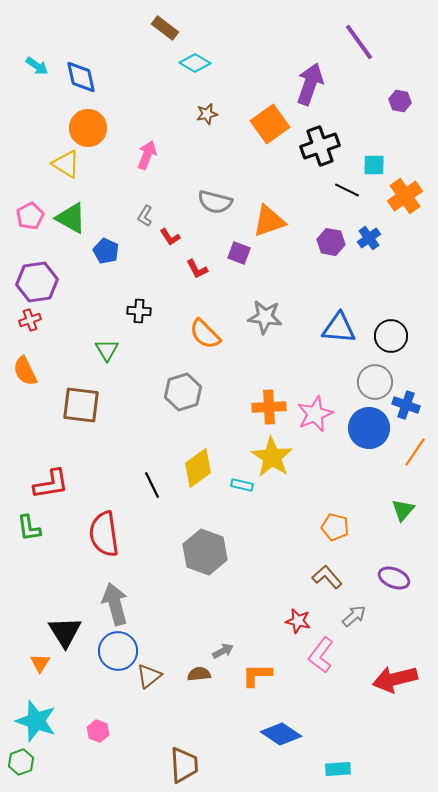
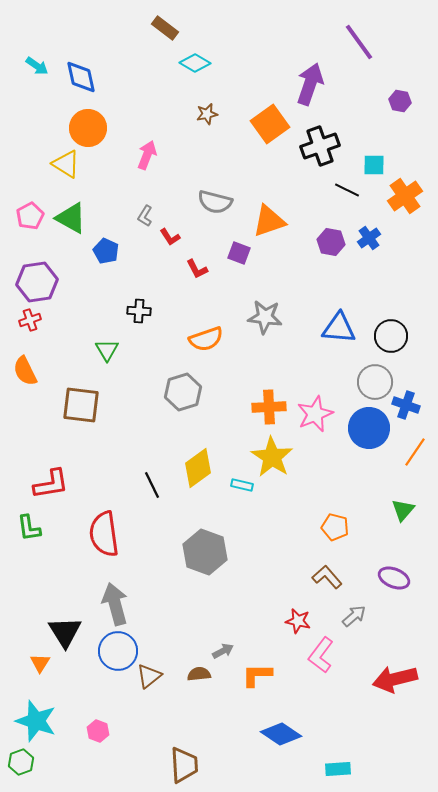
orange semicircle at (205, 334): moved 1 px right, 5 px down; rotated 64 degrees counterclockwise
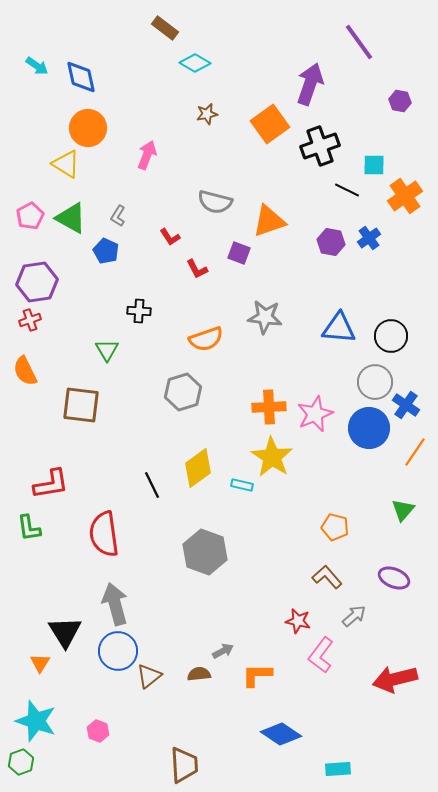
gray L-shape at (145, 216): moved 27 px left
blue cross at (406, 405): rotated 16 degrees clockwise
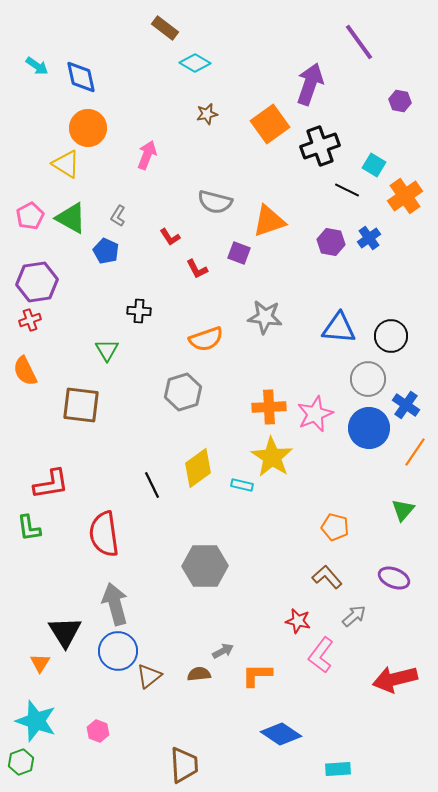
cyan square at (374, 165): rotated 30 degrees clockwise
gray circle at (375, 382): moved 7 px left, 3 px up
gray hexagon at (205, 552): moved 14 px down; rotated 21 degrees counterclockwise
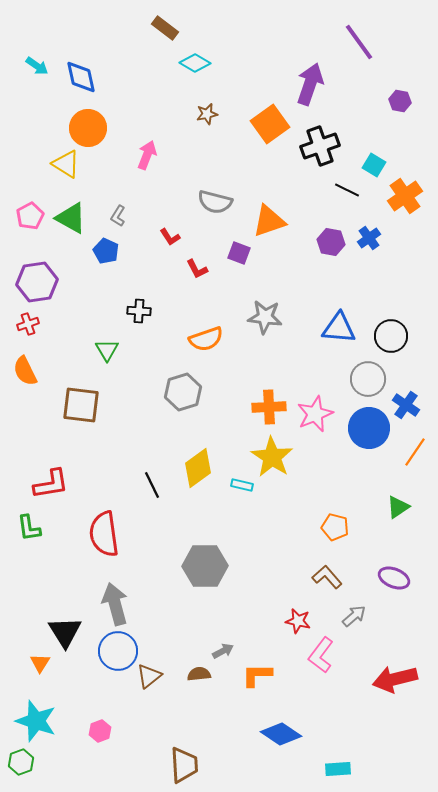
red cross at (30, 320): moved 2 px left, 4 px down
green triangle at (403, 510): moved 5 px left, 3 px up; rotated 15 degrees clockwise
pink hexagon at (98, 731): moved 2 px right; rotated 20 degrees clockwise
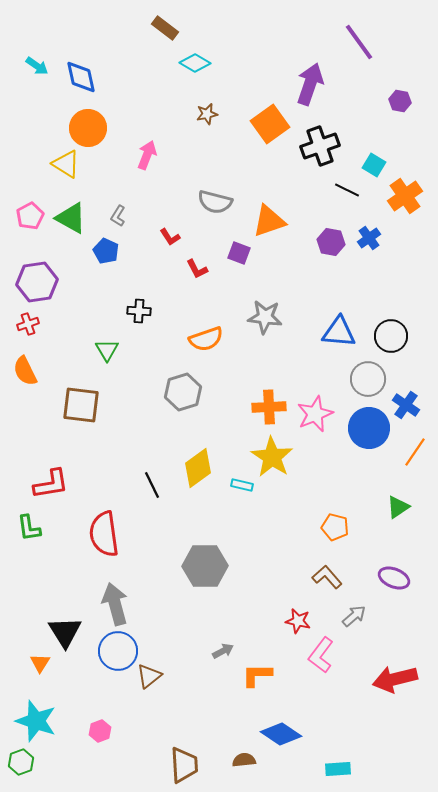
blue triangle at (339, 328): moved 4 px down
brown semicircle at (199, 674): moved 45 px right, 86 px down
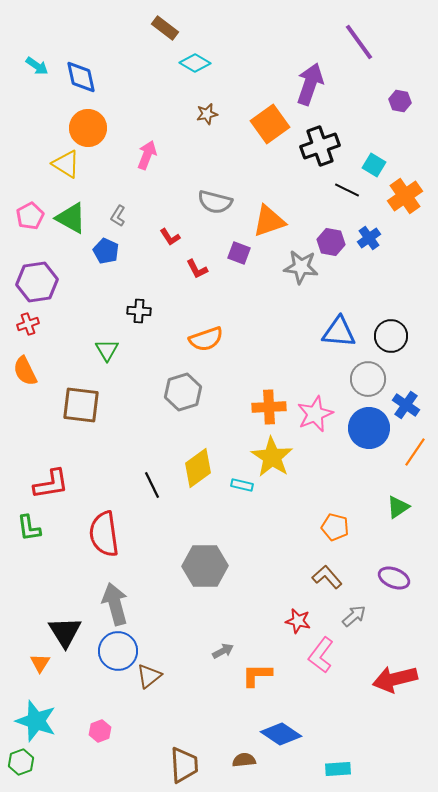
gray star at (265, 317): moved 36 px right, 50 px up
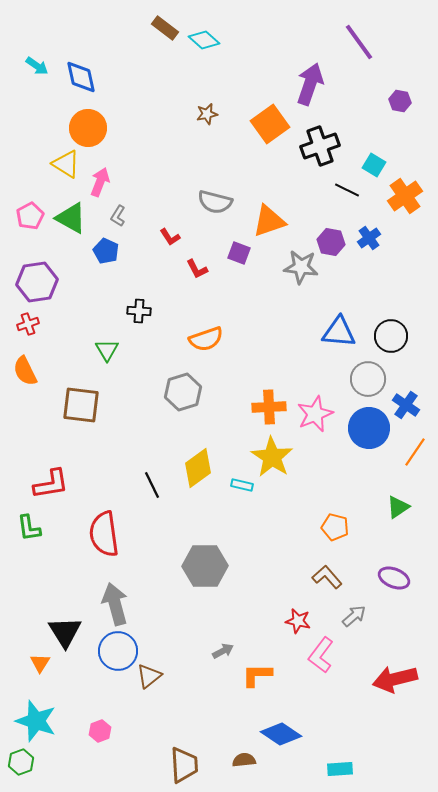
cyan diamond at (195, 63): moved 9 px right, 23 px up; rotated 12 degrees clockwise
pink arrow at (147, 155): moved 47 px left, 27 px down
cyan rectangle at (338, 769): moved 2 px right
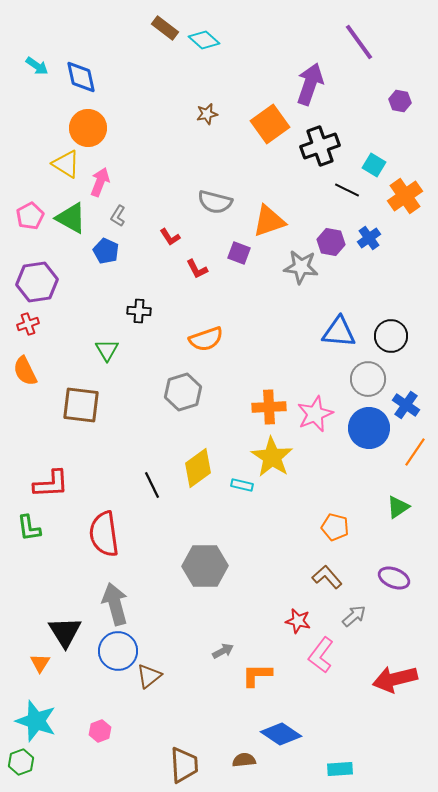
red L-shape at (51, 484): rotated 6 degrees clockwise
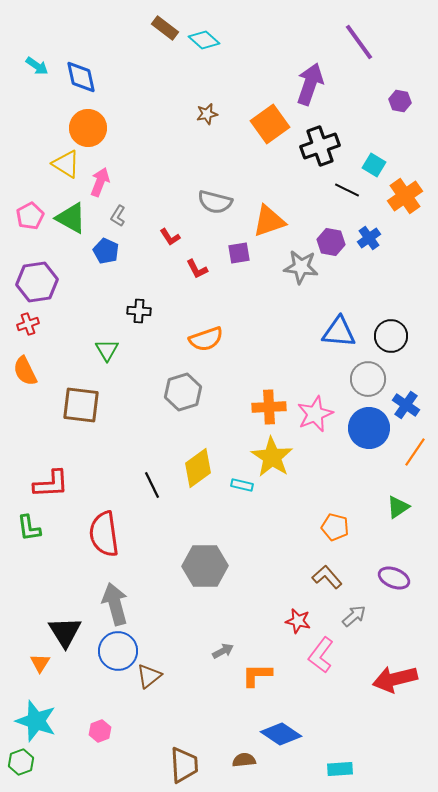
purple square at (239, 253): rotated 30 degrees counterclockwise
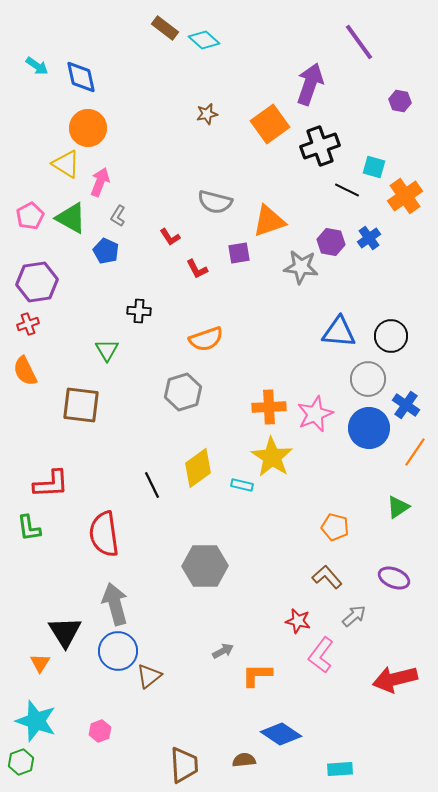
cyan square at (374, 165): moved 2 px down; rotated 15 degrees counterclockwise
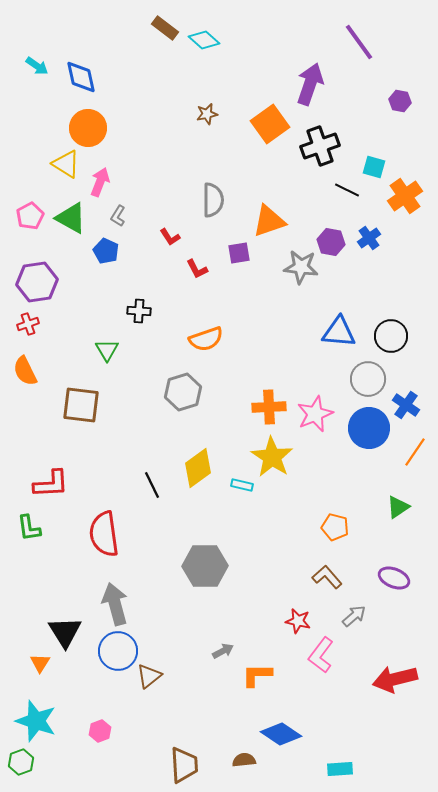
gray semicircle at (215, 202): moved 2 px left, 2 px up; rotated 104 degrees counterclockwise
